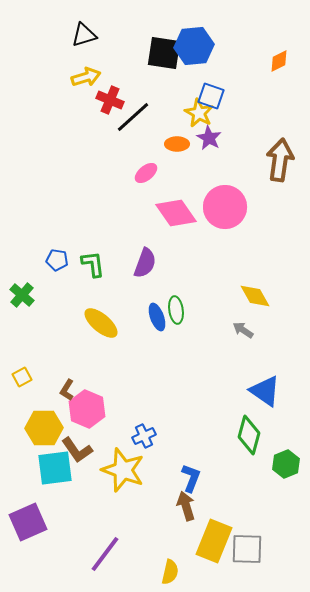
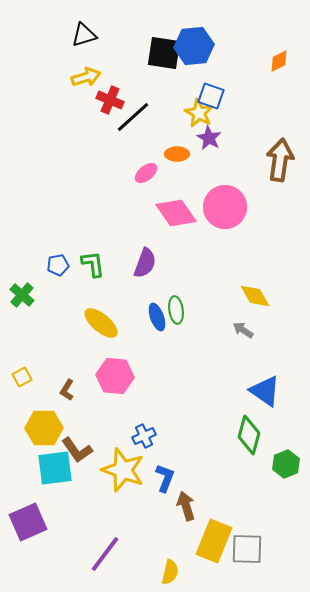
orange ellipse at (177, 144): moved 10 px down
blue pentagon at (57, 260): moved 1 px right, 5 px down; rotated 20 degrees counterclockwise
pink hexagon at (87, 409): moved 28 px right, 33 px up; rotated 18 degrees counterclockwise
blue L-shape at (191, 478): moved 26 px left
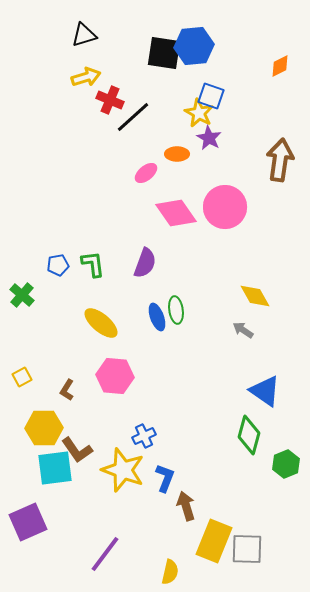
orange diamond at (279, 61): moved 1 px right, 5 px down
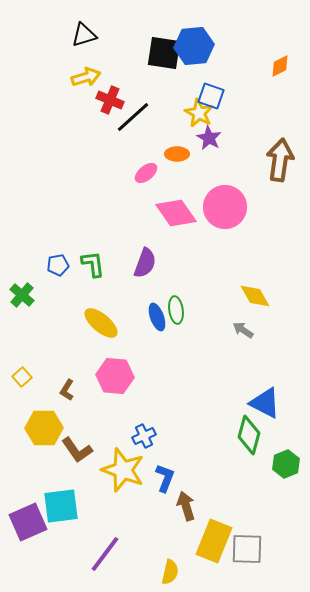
yellow square at (22, 377): rotated 12 degrees counterclockwise
blue triangle at (265, 391): moved 12 px down; rotated 8 degrees counterclockwise
cyan square at (55, 468): moved 6 px right, 38 px down
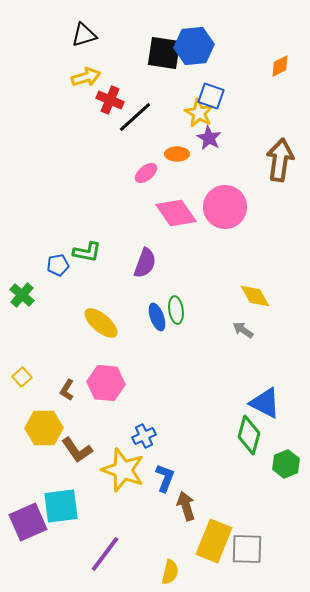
black line at (133, 117): moved 2 px right
green L-shape at (93, 264): moved 6 px left, 12 px up; rotated 108 degrees clockwise
pink hexagon at (115, 376): moved 9 px left, 7 px down
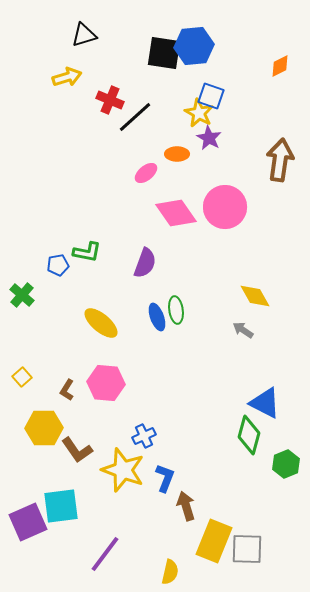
yellow arrow at (86, 77): moved 19 px left
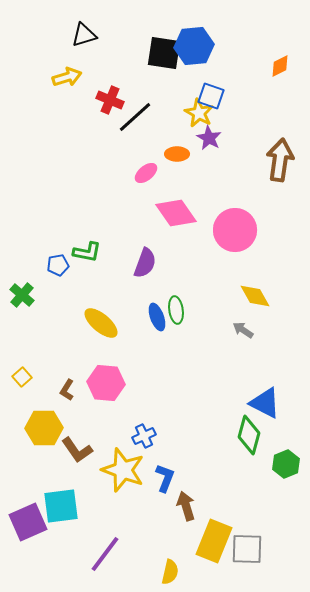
pink circle at (225, 207): moved 10 px right, 23 px down
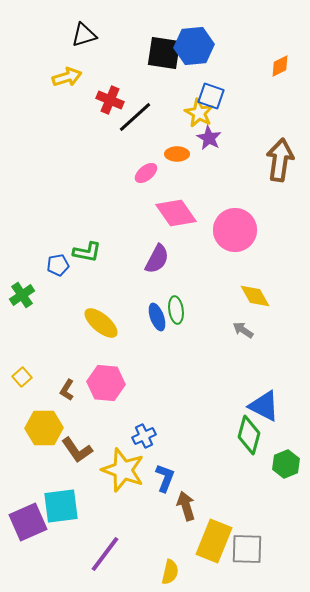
purple semicircle at (145, 263): moved 12 px right, 4 px up; rotated 8 degrees clockwise
green cross at (22, 295): rotated 15 degrees clockwise
blue triangle at (265, 403): moved 1 px left, 3 px down
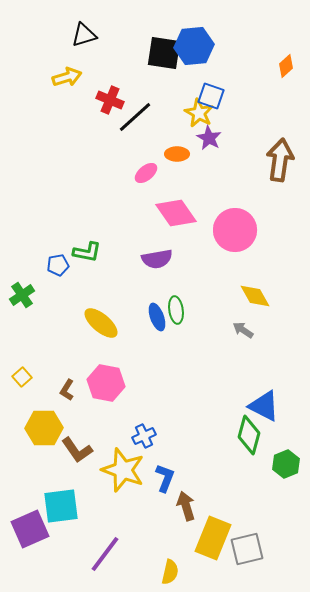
orange diamond at (280, 66): moved 6 px right; rotated 15 degrees counterclockwise
purple semicircle at (157, 259): rotated 52 degrees clockwise
pink hexagon at (106, 383): rotated 6 degrees clockwise
purple square at (28, 522): moved 2 px right, 7 px down
yellow rectangle at (214, 541): moved 1 px left, 3 px up
gray square at (247, 549): rotated 16 degrees counterclockwise
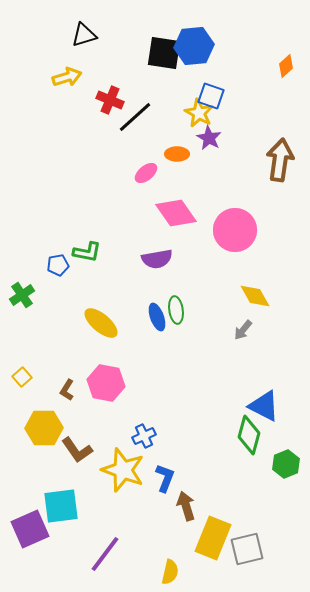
gray arrow at (243, 330): rotated 85 degrees counterclockwise
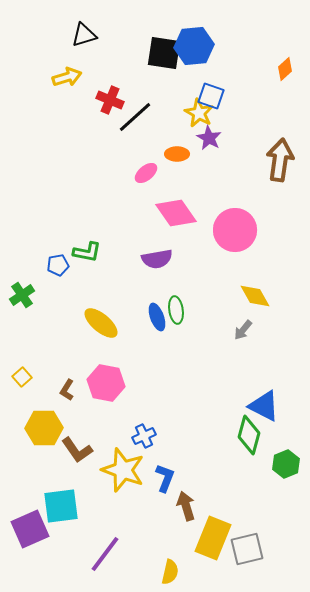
orange diamond at (286, 66): moved 1 px left, 3 px down
